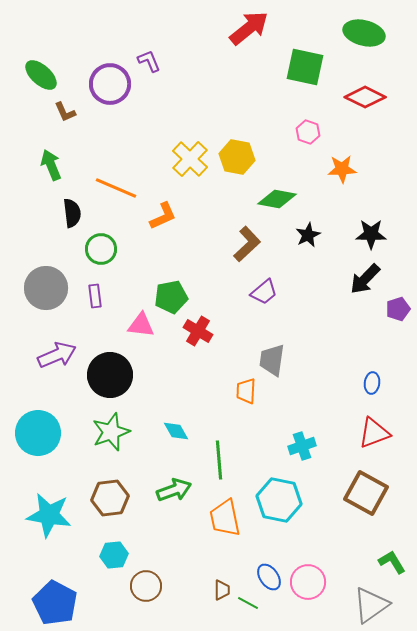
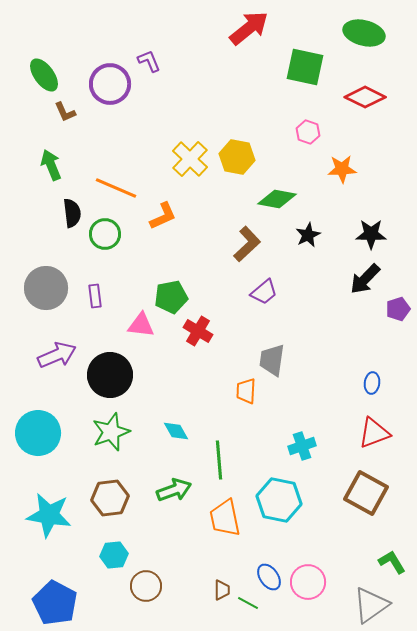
green ellipse at (41, 75): moved 3 px right; rotated 12 degrees clockwise
green circle at (101, 249): moved 4 px right, 15 px up
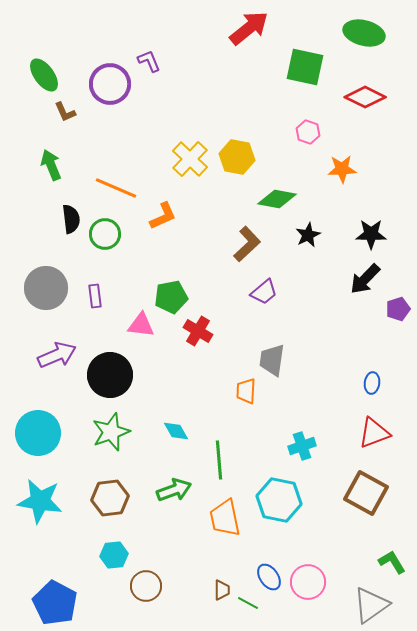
black semicircle at (72, 213): moved 1 px left, 6 px down
cyan star at (49, 515): moved 9 px left, 14 px up
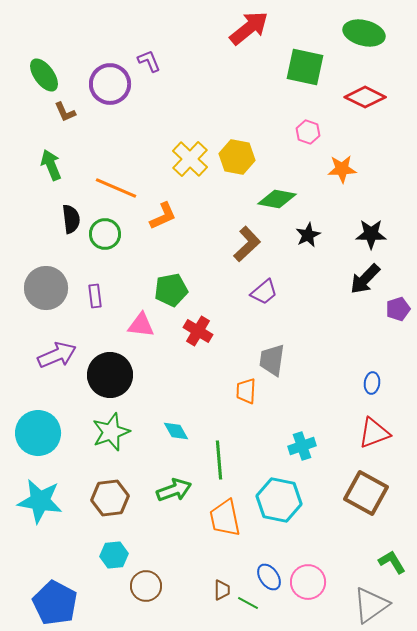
green pentagon at (171, 297): moved 7 px up
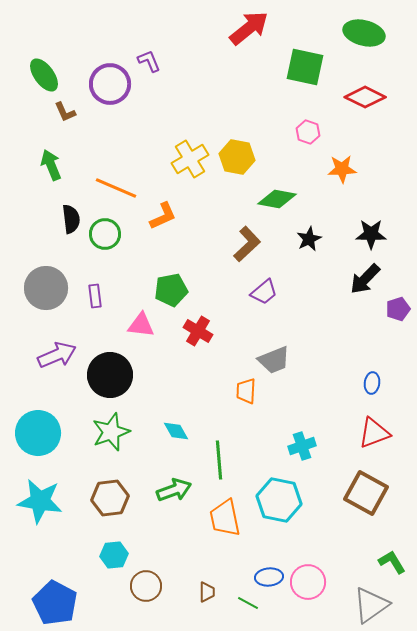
yellow cross at (190, 159): rotated 15 degrees clockwise
black star at (308, 235): moved 1 px right, 4 px down
gray trapezoid at (272, 360): moved 2 px right; rotated 120 degrees counterclockwise
blue ellipse at (269, 577): rotated 60 degrees counterclockwise
brown trapezoid at (222, 590): moved 15 px left, 2 px down
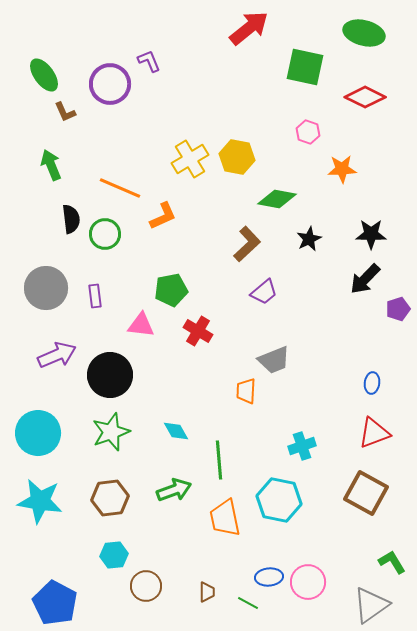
orange line at (116, 188): moved 4 px right
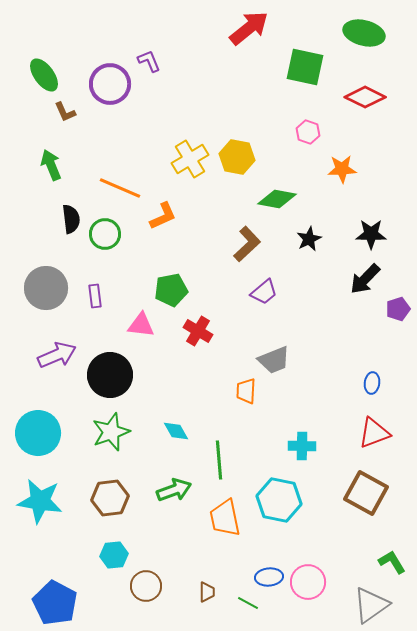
cyan cross at (302, 446): rotated 20 degrees clockwise
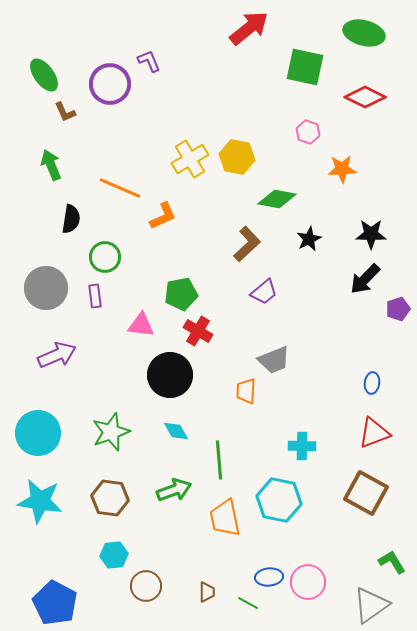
black semicircle at (71, 219): rotated 16 degrees clockwise
green circle at (105, 234): moved 23 px down
green pentagon at (171, 290): moved 10 px right, 4 px down
black circle at (110, 375): moved 60 px right
brown hexagon at (110, 498): rotated 15 degrees clockwise
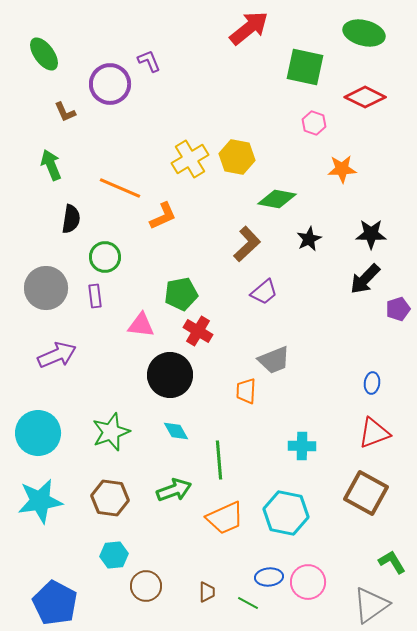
green ellipse at (44, 75): moved 21 px up
pink hexagon at (308, 132): moved 6 px right, 9 px up
cyan hexagon at (279, 500): moved 7 px right, 13 px down
cyan star at (40, 501): rotated 18 degrees counterclockwise
orange trapezoid at (225, 518): rotated 102 degrees counterclockwise
